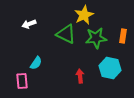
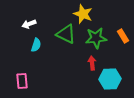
yellow star: moved 1 px left, 1 px up; rotated 24 degrees counterclockwise
orange rectangle: rotated 40 degrees counterclockwise
cyan semicircle: moved 18 px up; rotated 16 degrees counterclockwise
cyan hexagon: moved 11 px down; rotated 15 degrees counterclockwise
red arrow: moved 12 px right, 13 px up
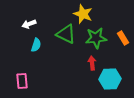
orange rectangle: moved 2 px down
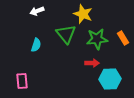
white arrow: moved 8 px right, 13 px up
green triangle: rotated 25 degrees clockwise
green star: moved 1 px right, 1 px down
red arrow: rotated 96 degrees clockwise
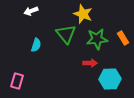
white arrow: moved 6 px left
red arrow: moved 2 px left
pink rectangle: moved 5 px left; rotated 21 degrees clockwise
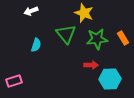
yellow star: moved 1 px right, 1 px up
red arrow: moved 1 px right, 2 px down
pink rectangle: moved 3 px left; rotated 56 degrees clockwise
